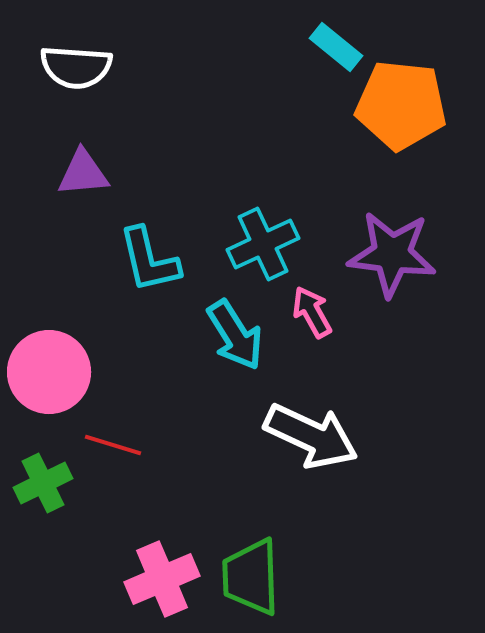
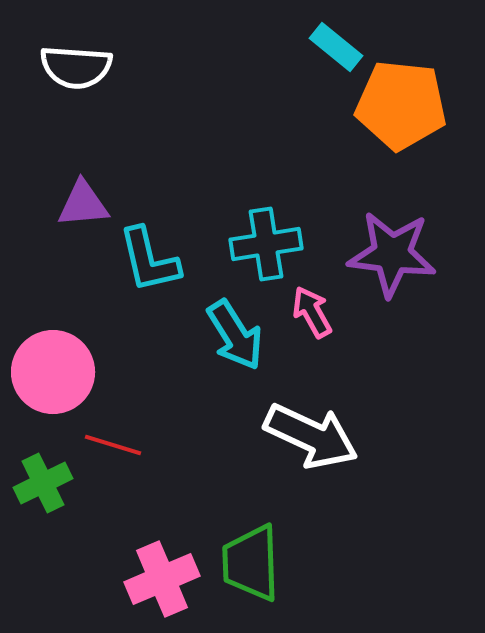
purple triangle: moved 31 px down
cyan cross: moved 3 px right; rotated 16 degrees clockwise
pink circle: moved 4 px right
green trapezoid: moved 14 px up
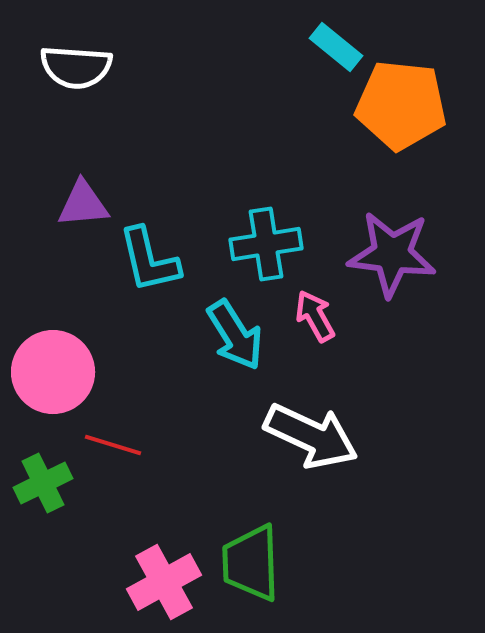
pink arrow: moved 3 px right, 4 px down
pink cross: moved 2 px right, 3 px down; rotated 6 degrees counterclockwise
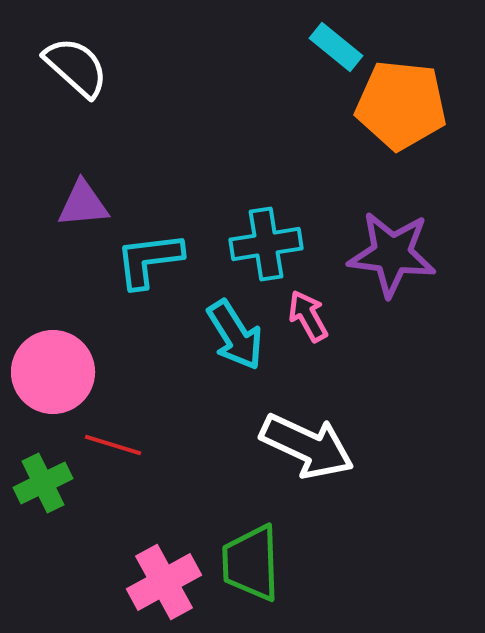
white semicircle: rotated 142 degrees counterclockwise
cyan L-shape: rotated 96 degrees clockwise
pink arrow: moved 7 px left
white arrow: moved 4 px left, 10 px down
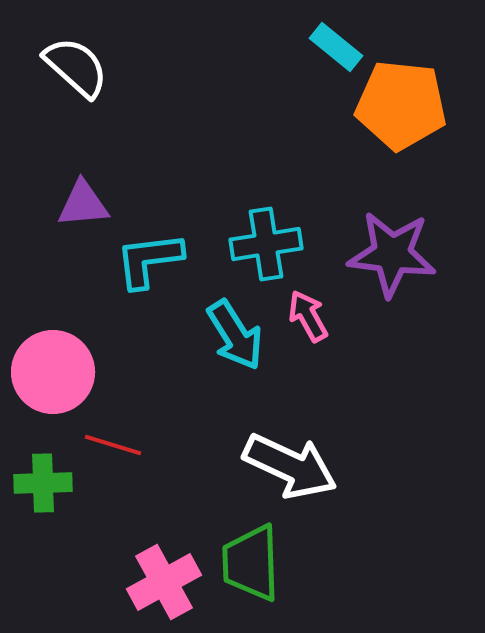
white arrow: moved 17 px left, 20 px down
green cross: rotated 24 degrees clockwise
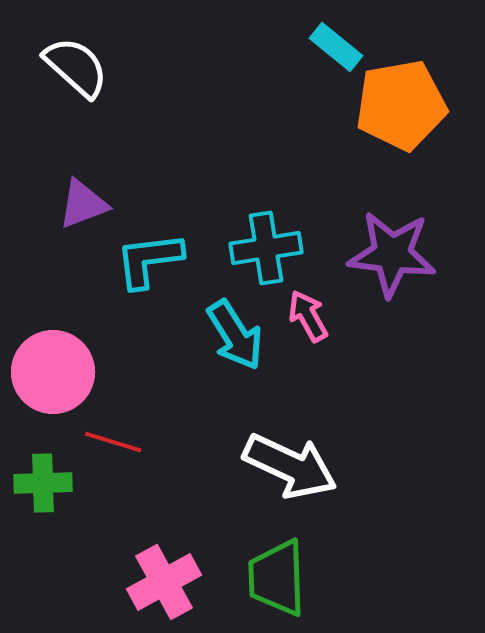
orange pentagon: rotated 16 degrees counterclockwise
purple triangle: rotated 16 degrees counterclockwise
cyan cross: moved 4 px down
red line: moved 3 px up
green trapezoid: moved 26 px right, 15 px down
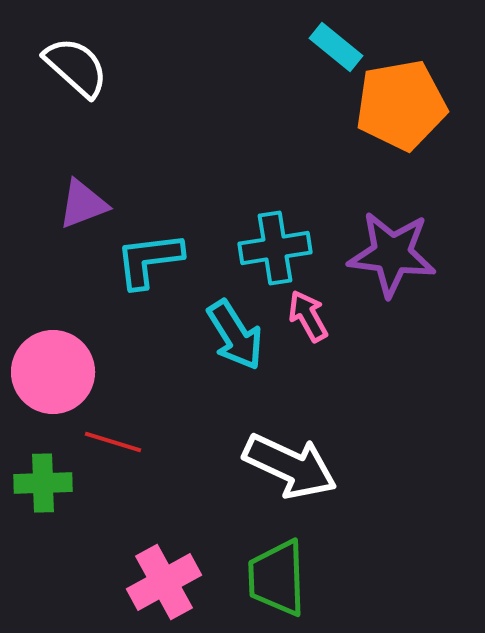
cyan cross: moved 9 px right
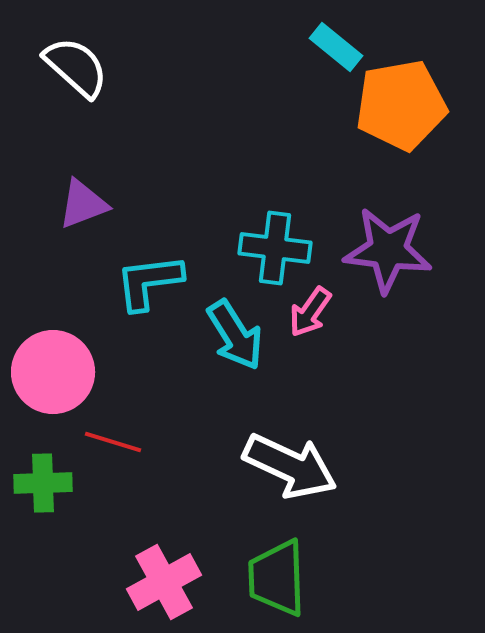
cyan cross: rotated 16 degrees clockwise
purple star: moved 4 px left, 4 px up
cyan L-shape: moved 22 px down
pink arrow: moved 2 px right, 4 px up; rotated 116 degrees counterclockwise
